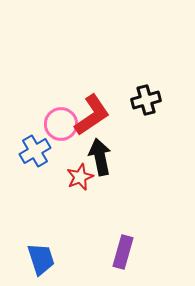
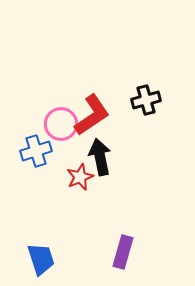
blue cross: moved 1 px right; rotated 12 degrees clockwise
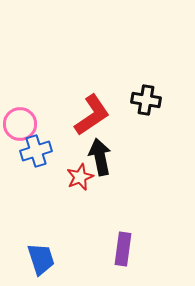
black cross: rotated 24 degrees clockwise
pink circle: moved 41 px left
purple rectangle: moved 3 px up; rotated 8 degrees counterclockwise
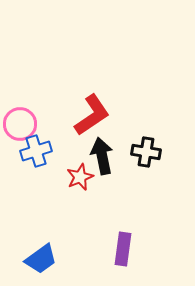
black cross: moved 52 px down
black arrow: moved 2 px right, 1 px up
blue trapezoid: rotated 72 degrees clockwise
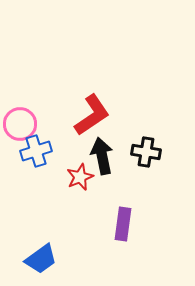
purple rectangle: moved 25 px up
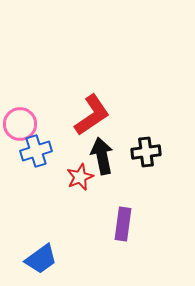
black cross: rotated 16 degrees counterclockwise
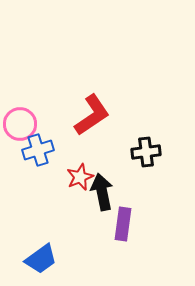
blue cross: moved 2 px right, 1 px up
black arrow: moved 36 px down
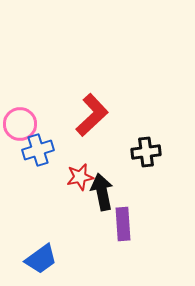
red L-shape: rotated 9 degrees counterclockwise
red star: rotated 12 degrees clockwise
purple rectangle: rotated 12 degrees counterclockwise
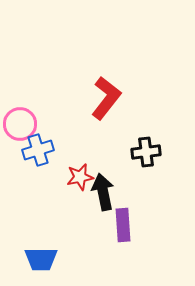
red L-shape: moved 14 px right, 17 px up; rotated 9 degrees counterclockwise
black arrow: moved 1 px right
purple rectangle: moved 1 px down
blue trapezoid: rotated 36 degrees clockwise
